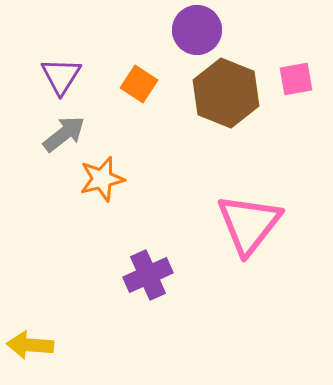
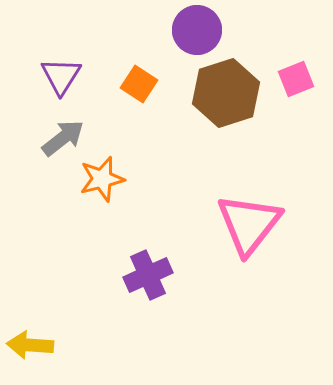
pink square: rotated 12 degrees counterclockwise
brown hexagon: rotated 20 degrees clockwise
gray arrow: moved 1 px left, 4 px down
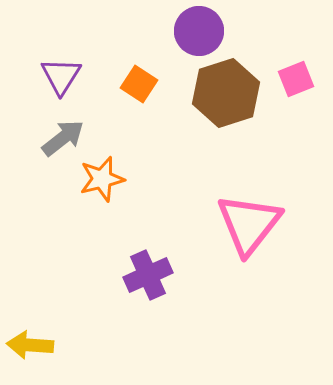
purple circle: moved 2 px right, 1 px down
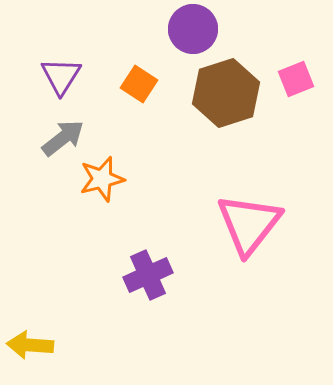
purple circle: moved 6 px left, 2 px up
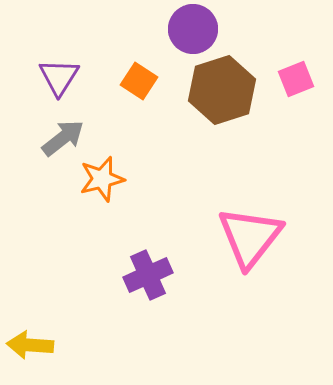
purple triangle: moved 2 px left, 1 px down
orange square: moved 3 px up
brown hexagon: moved 4 px left, 3 px up
pink triangle: moved 1 px right, 13 px down
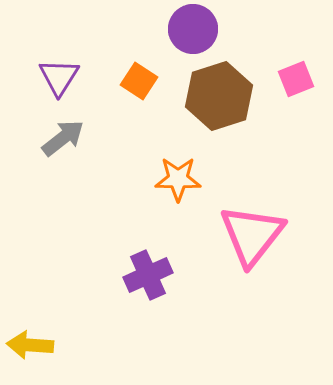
brown hexagon: moved 3 px left, 6 px down
orange star: moved 76 px right; rotated 15 degrees clockwise
pink triangle: moved 2 px right, 2 px up
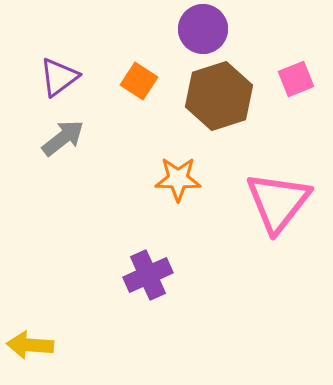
purple circle: moved 10 px right
purple triangle: rotated 21 degrees clockwise
pink triangle: moved 26 px right, 33 px up
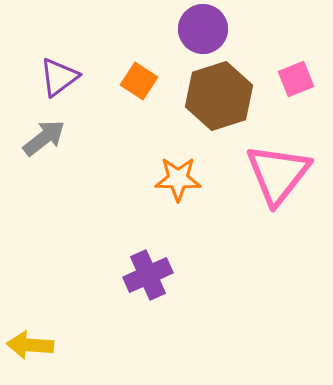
gray arrow: moved 19 px left
pink triangle: moved 28 px up
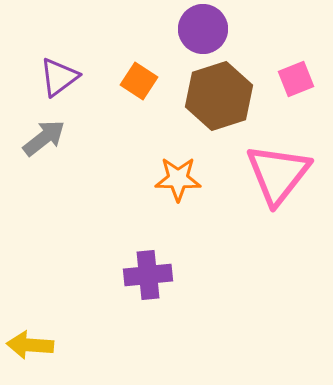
purple cross: rotated 18 degrees clockwise
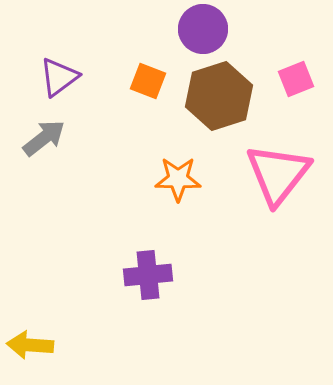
orange square: moved 9 px right; rotated 12 degrees counterclockwise
